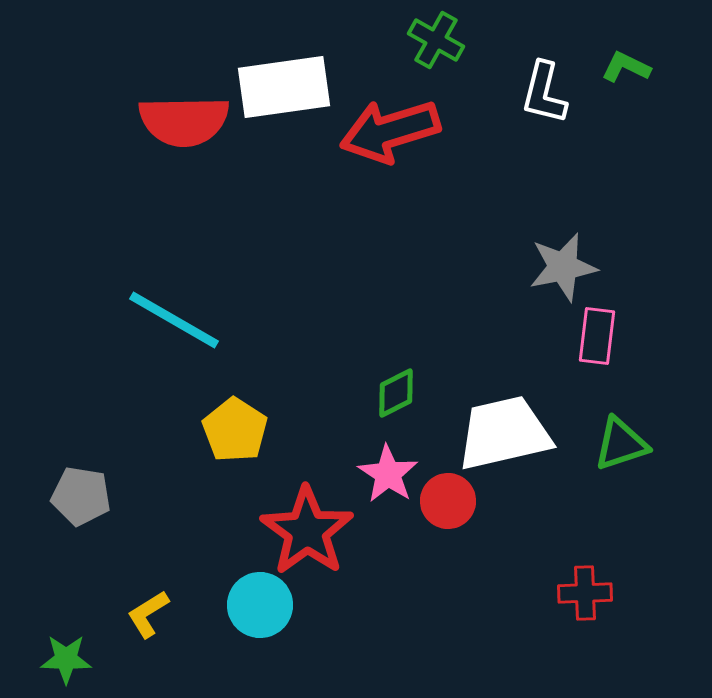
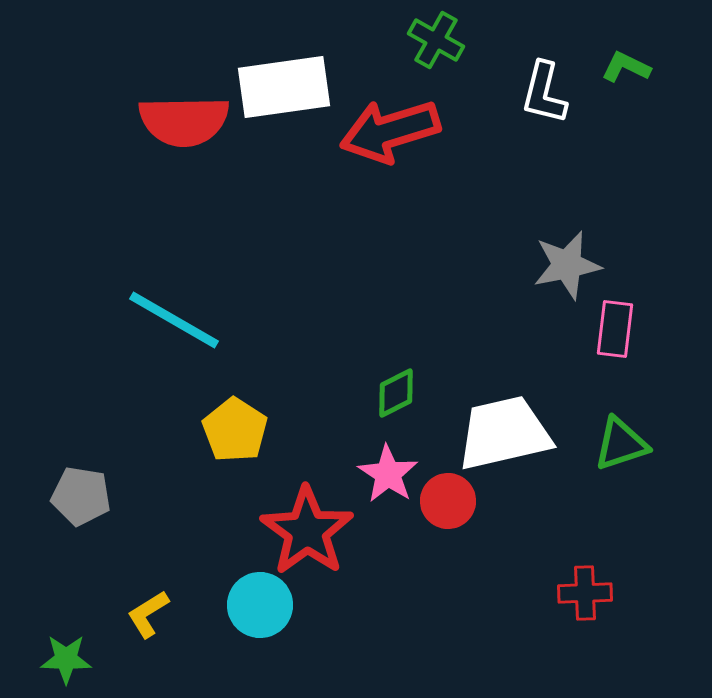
gray star: moved 4 px right, 2 px up
pink rectangle: moved 18 px right, 7 px up
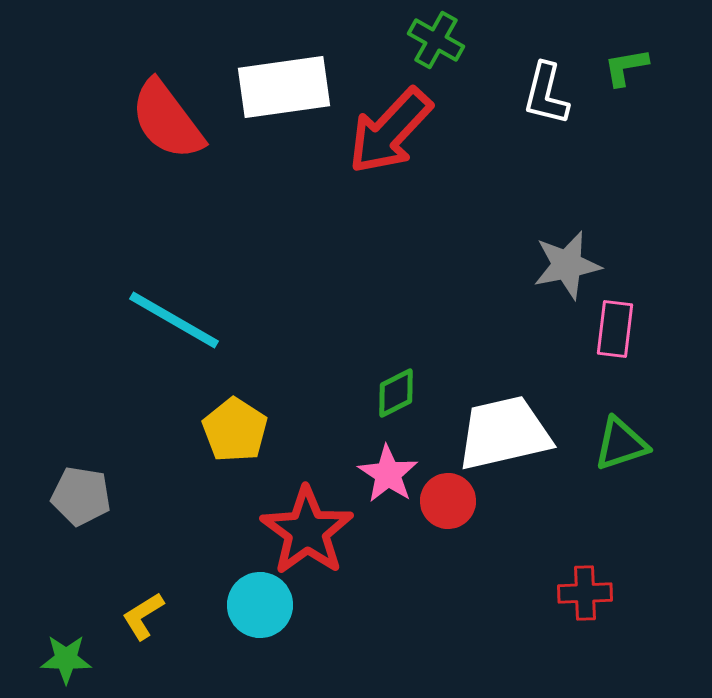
green L-shape: rotated 36 degrees counterclockwise
white L-shape: moved 2 px right, 1 px down
red semicircle: moved 17 px left, 1 px up; rotated 54 degrees clockwise
red arrow: rotated 30 degrees counterclockwise
yellow L-shape: moved 5 px left, 2 px down
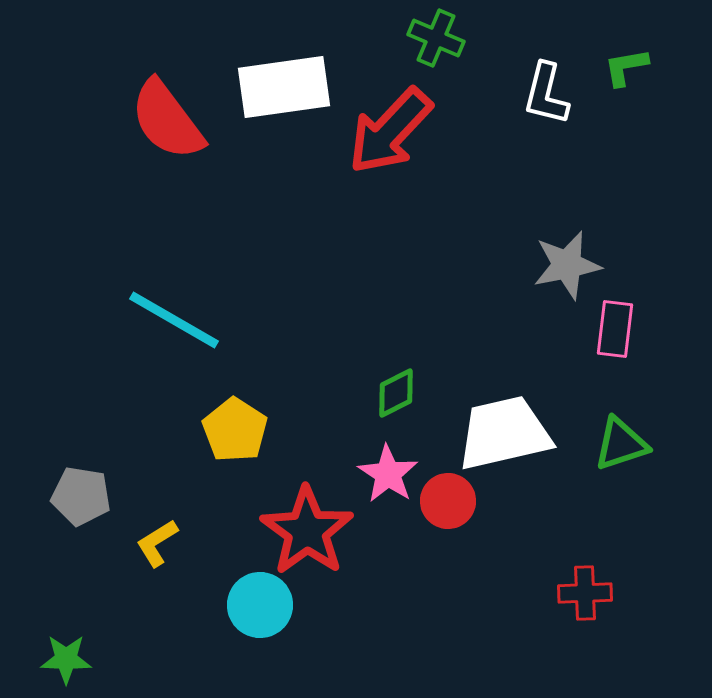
green cross: moved 2 px up; rotated 6 degrees counterclockwise
yellow L-shape: moved 14 px right, 73 px up
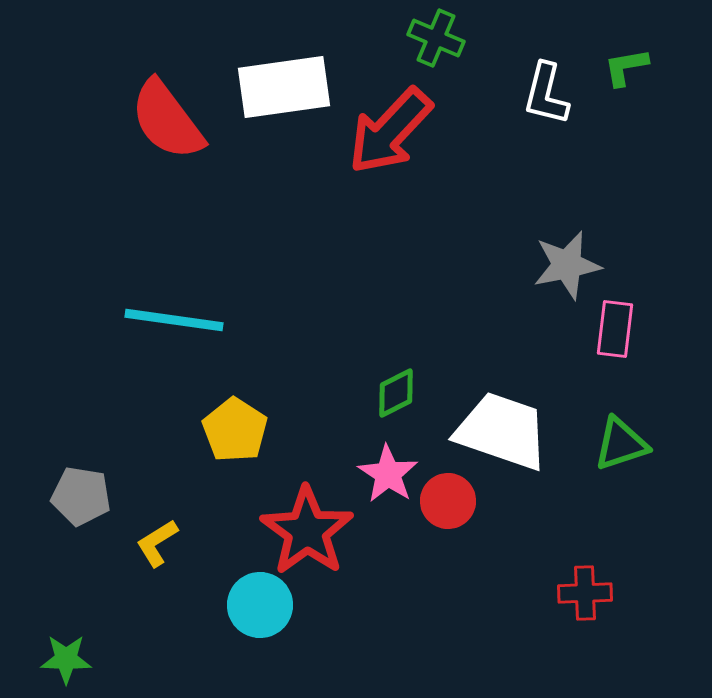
cyan line: rotated 22 degrees counterclockwise
white trapezoid: moved 2 px left, 2 px up; rotated 32 degrees clockwise
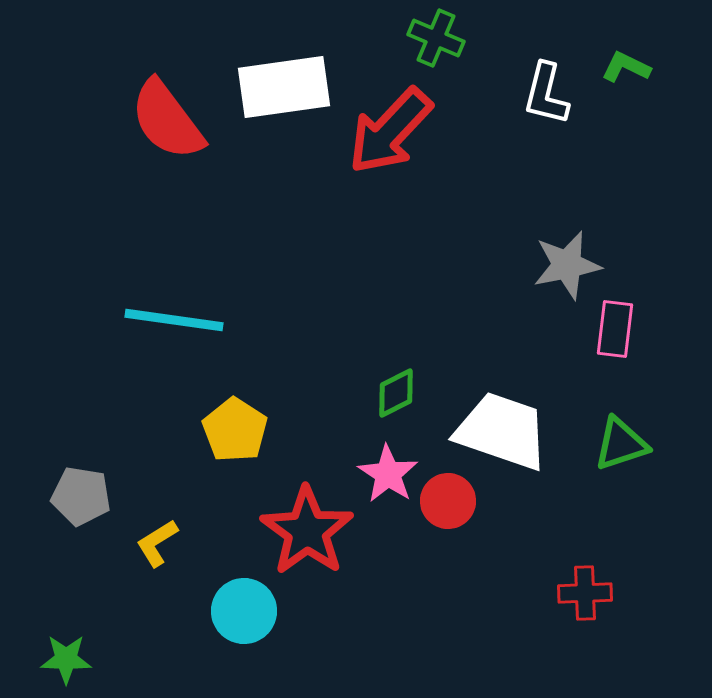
green L-shape: rotated 36 degrees clockwise
cyan circle: moved 16 px left, 6 px down
